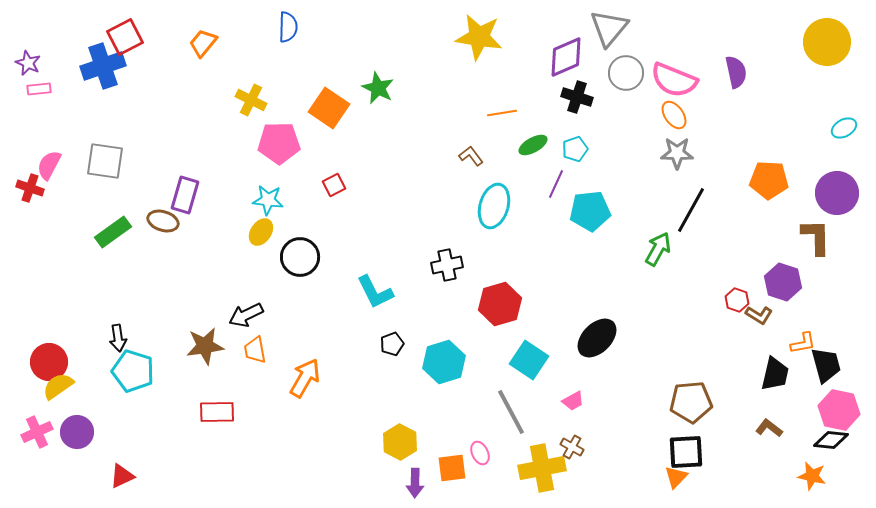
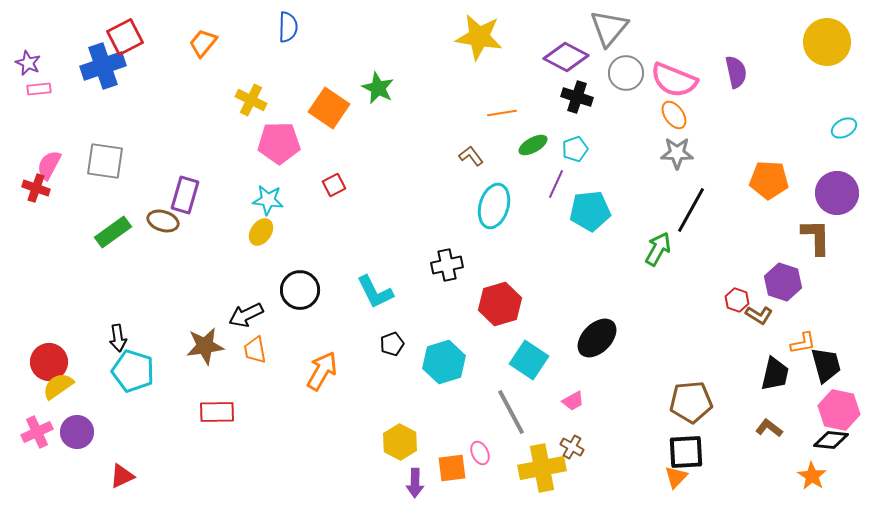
purple diamond at (566, 57): rotated 51 degrees clockwise
red cross at (30, 188): moved 6 px right
black circle at (300, 257): moved 33 px down
orange arrow at (305, 378): moved 17 px right, 7 px up
orange star at (812, 476): rotated 20 degrees clockwise
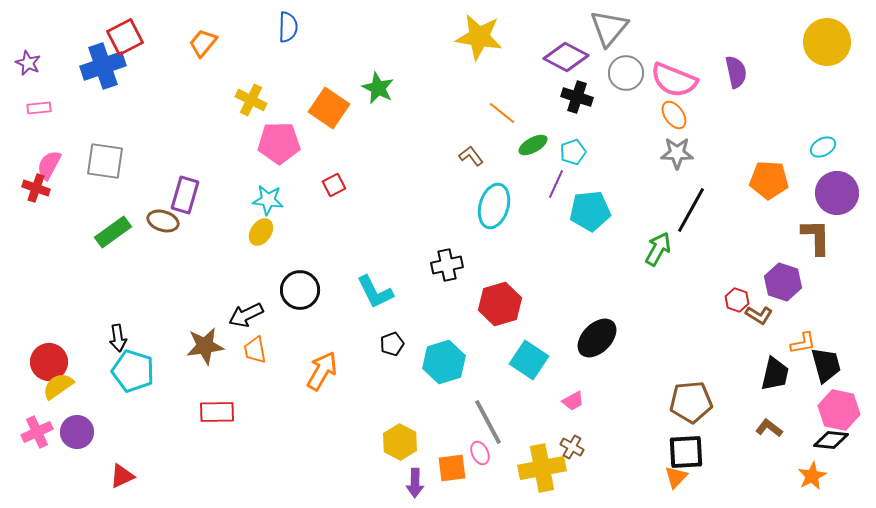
pink rectangle at (39, 89): moved 19 px down
orange line at (502, 113): rotated 48 degrees clockwise
cyan ellipse at (844, 128): moved 21 px left, 19 px down
cyan pentagon at (575, 149): moved 2 px left, 3 px down
gray line at (511, 412): moved 23 px left, 10 px down
orange star at (812, 476): rotated 12 degrees clockwise
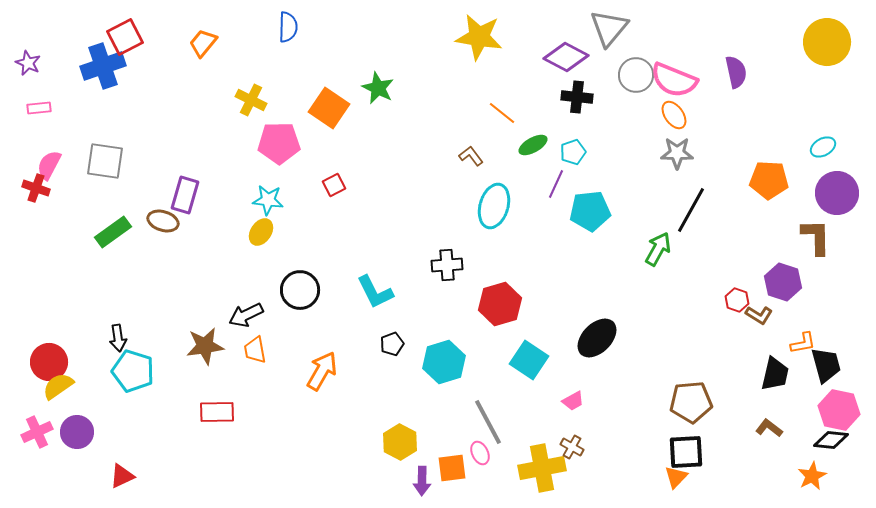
gray circle at (626, 73): moved 10 px right, 2 px down
black cross at (577, 97): rotated 12 degrees counterclockwise
black cross at (447, 265): rotated 8 degrees clockwise
purple arrow at (415, 483): moved 7 px right, 2 px up
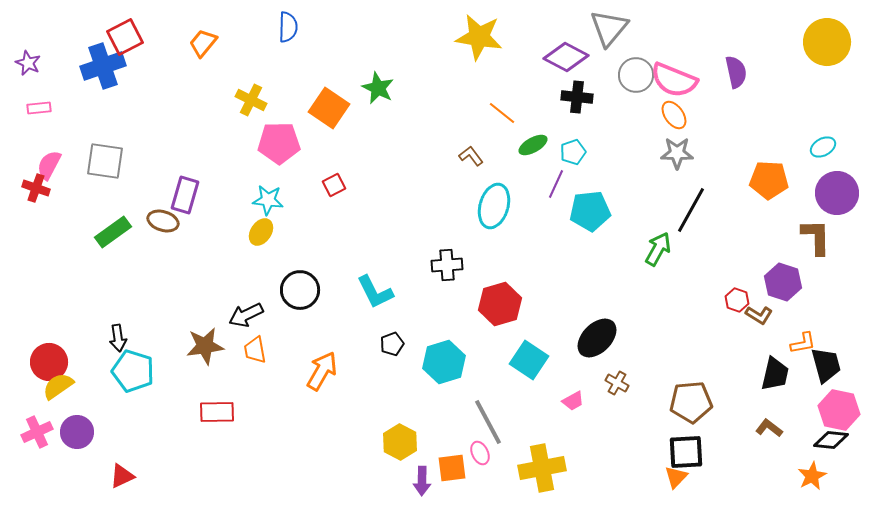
brown cross at (572, 447): moved 45 px right, 64 px up
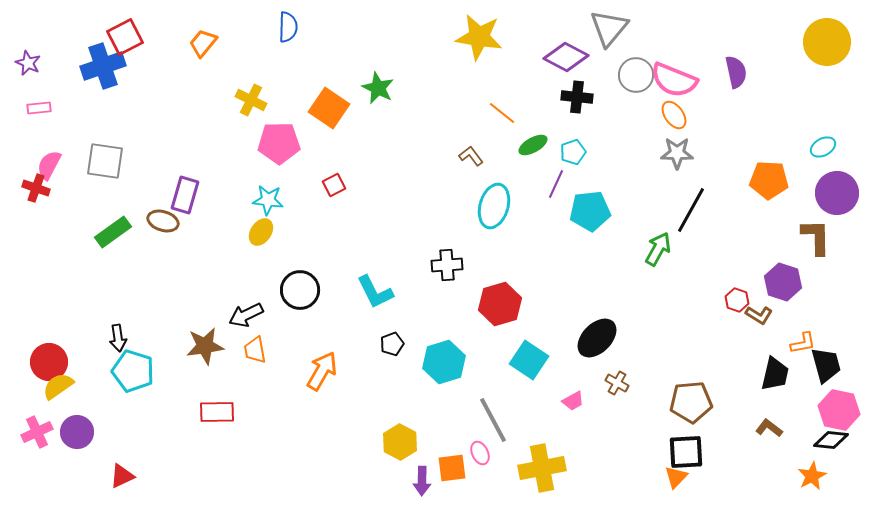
gray line at (488, 422): moved 5 px right, 2 px up
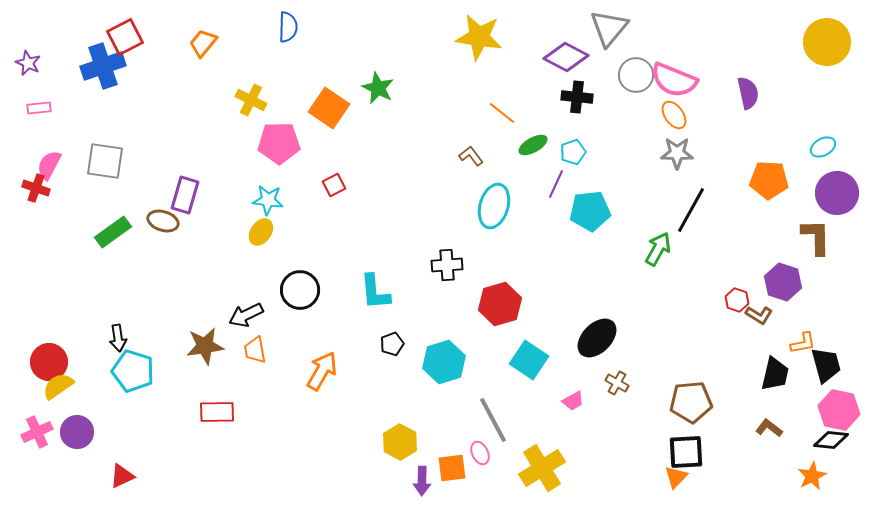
purple semicircle at (736, 72): moved 12 px right, 21 px down
cyan L-shape at (375, 292): rotated 21 degrees clockwise
yellow cross at (542, 468): rotated 21 degrees counterclockwise
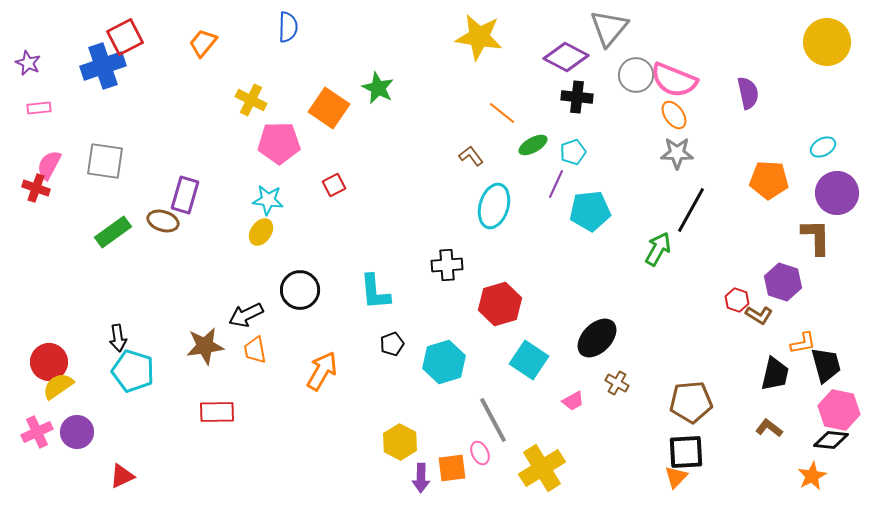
purple arrow at (422, 481): moved 1 px left, 3 px up
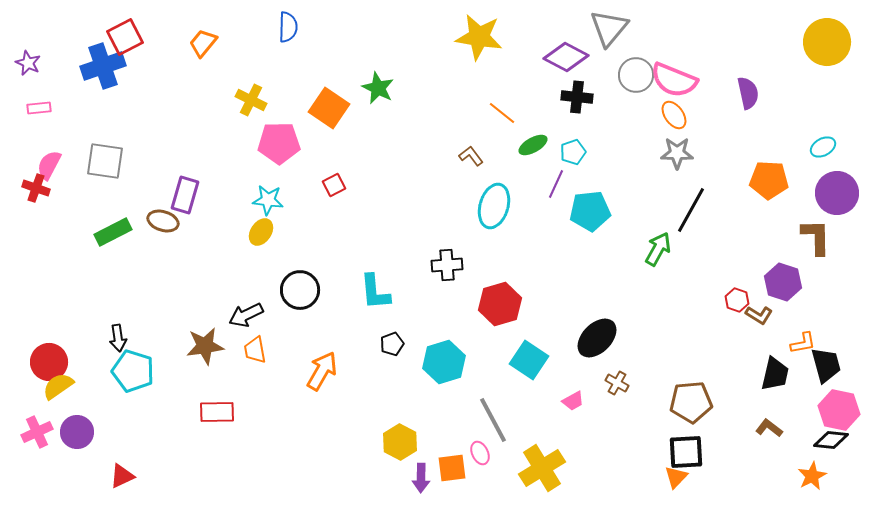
green rectangle at (113, 232): rotated 9 degrees clockwise
